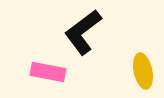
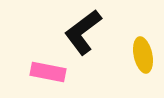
yellow ellipse: moved 16 px up
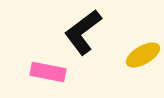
yellow ellipse: rotated 72 degrees clockwise
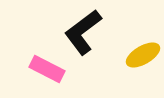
pink rectangle: moved 1 px left, 3 px up; rotated 16 degrees clockwise
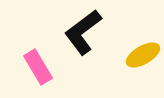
pink rectangle: moved 9 px left, 2 px up; rotated 32 degrees clockwise
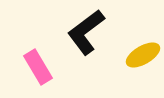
black L-shape: moved 3 px right
